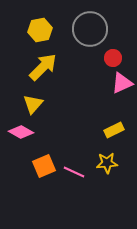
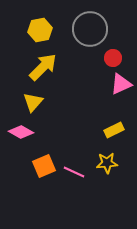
pink triangle: moved 1 px left, 1 px down
yellow triangle: moved 2 px up
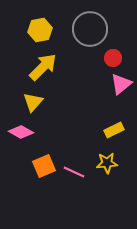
pink triangle: rotated 15 degrees counterclockwise
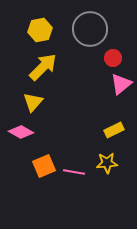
pink line: rotated 15 degrees counterclockwise
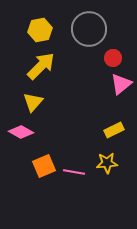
gray circle: moved 1 px left
yellow arrow: moved 2 px left, 1 px up
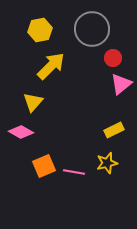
gray circle: moved 3 px right
yellow arrow: moved 10 px right
yellow star: rotated 10 degrees counterclockwise
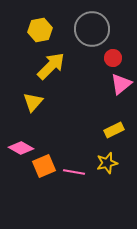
pink diamond: moved 16 px down
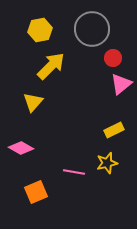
orange square: moved 8 px left, 26 px down
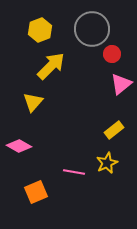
yellow hexagon: rotated 10 degrees counterclockwise
red circle: moved 1 px left, 4 px up
yellow rectangle: rotated 12 degrees counterclockwise
pink diamond: moved 2 px left, 2 px up
yellow star: rotated 10 degrees counterclockwise
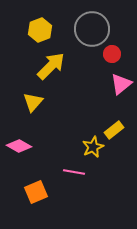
yellow star: moved 14 px left, 16 px up
